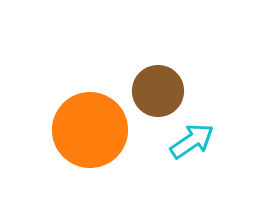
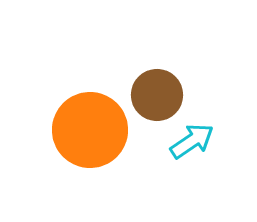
brown circle: moved 1 px left, 4 px down
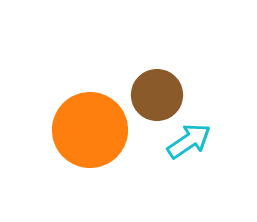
cyan arrow: moved 3 px left
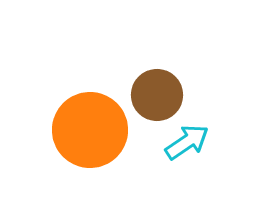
cyan arrow: moved 2 px left, 1 px down
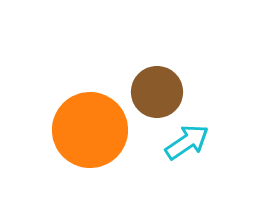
brown circle: moved 3 px up
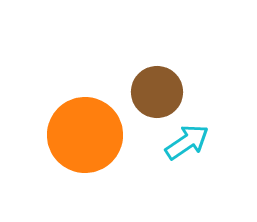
orange circle: moved 5 px left, 5 px down
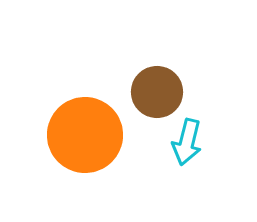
cyan arrow: rotated 138 degrees clockwise
